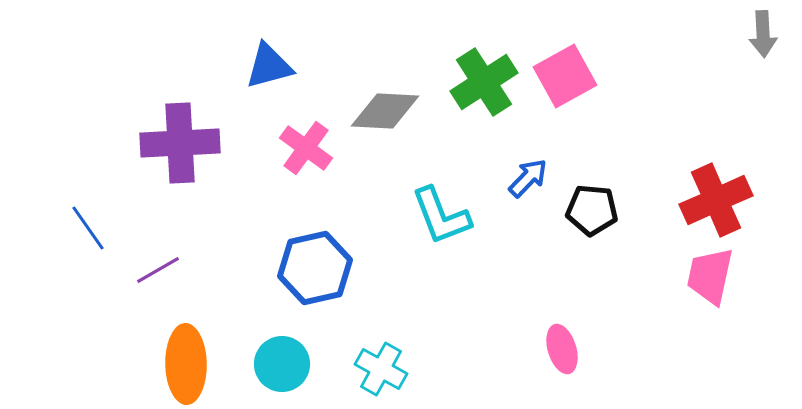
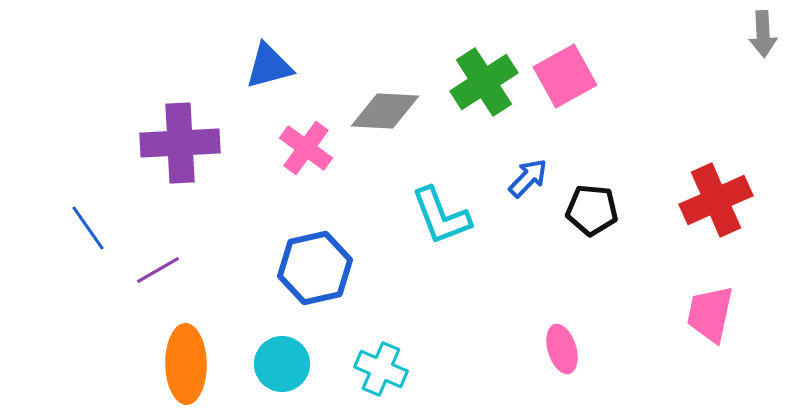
pink trapezoid: moved 38 px down
cyan cross: rotated 6 degrees counterclockwise
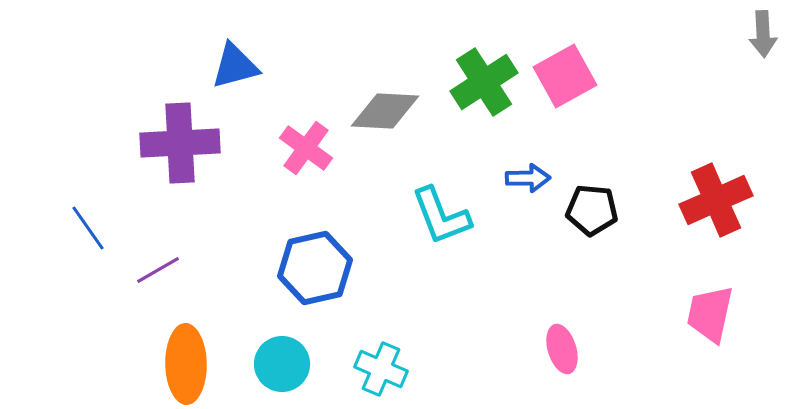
blue triangle: moved 34 px left
blue arrow: rotated 45 degrees clockwise
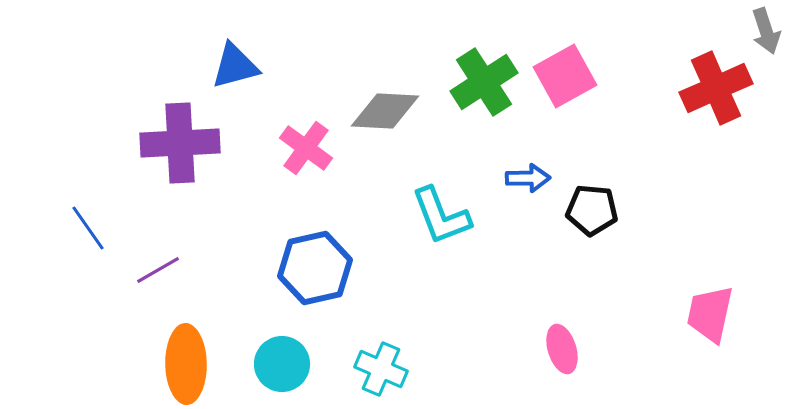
gray arrow: moved 3 px right, 3 px up; rotated 15 degrees counterclockwise
red cross: moved 112 px up
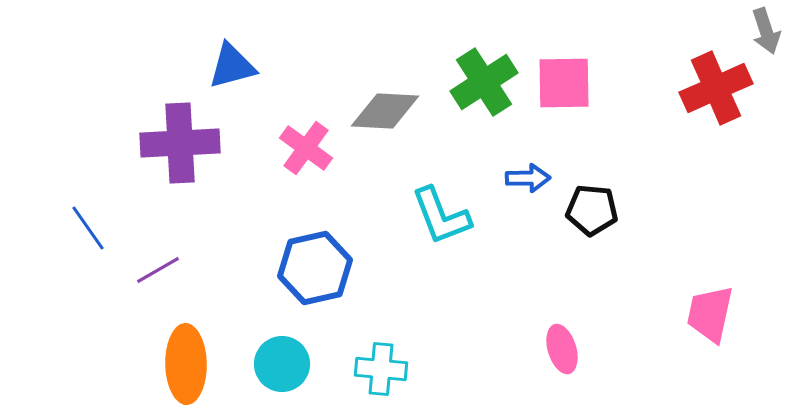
blue triangle: moved 3 px left
pink square: moved 1 px left, 7 px down; rotated 28 degrees clockwise
cyan cross: rotated 18 degrees counterclockwise
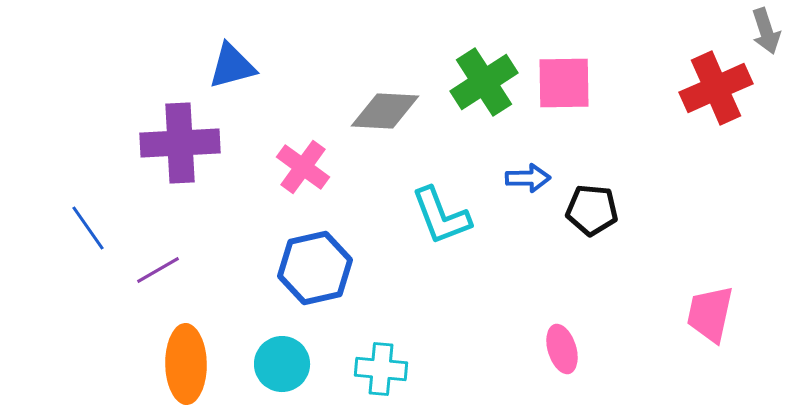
pink cross: moved 3 px left, 19 px down
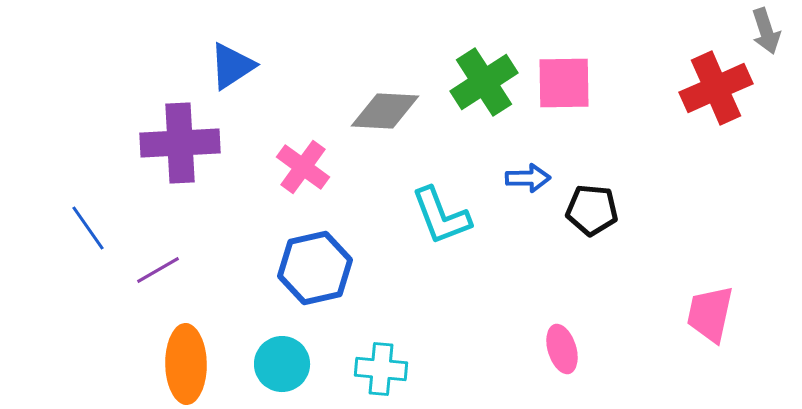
blue triangle: rotated 18 degrees counterclockwise
